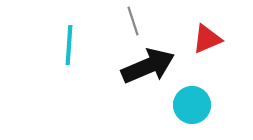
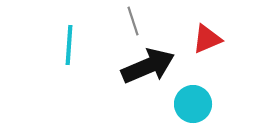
cyan circle: moved 1 px right, 1 px up
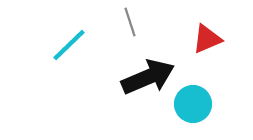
gray line: moved 3 px left, 1 px down
cyan line: rotated 42 degrees clockwise
black arrow: moved 11 px down
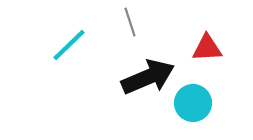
red triangle: moved 9 px down; rotated 20 degrees clockwise
cyan circle: moved 1 px up
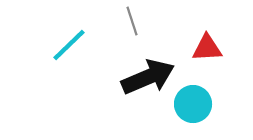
gray line: moved 2 px right, 1 px up
cyan circle: moved 1 px down
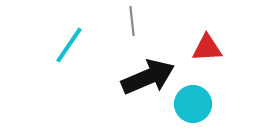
gray line: rotated 12 degrees clockwise
cyan line: rotated 12 degrees counterclockwise
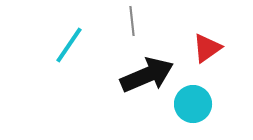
red triangle: rotated 32 degrees counterclockwise
black arrow: moved 1 px left, 2 px up
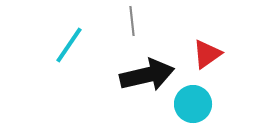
red triangle: moved 6 px down
black arrow: rotated 10 degrees clockwise
